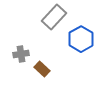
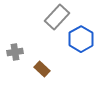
gray rectangle: moved 3 px right
gray cross: moved 6 px left, 2 px up
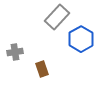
brown rectangle: rotated 28 degrees clockwise
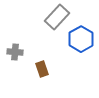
gray cross: rotated 14 degrees clockwise
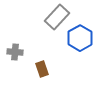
blue hexagon: moved 1 px left, 1 px up
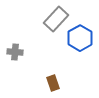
gray rectangle: moved 1 px left, 2 px down
brown rectangle: moved 11 px right, 14 px down
